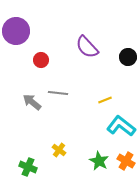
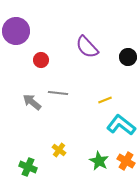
cyan L-shape: moved 1 px up
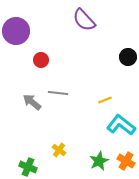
purple semicircle: moved 3 px left, 27 px up
green star: rotated 18 degrees clockwise
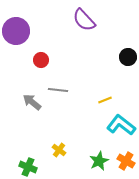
gray line: moved 3 px up
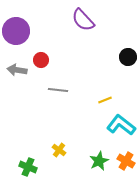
purple semicircle: moved 1 px left
gray arrow: moved 15 px left, 32 px up; rotated 30 degrees counterclockwise
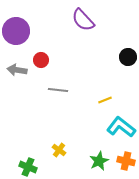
cyan L-shape: moved 2 px down
orange cross: rotated 18 degrees counterclockwise
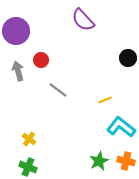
black circle: moved 1 px down
gray arrow: moved 1 px right, 1 px down; rotated 66 degrees clockwise
gray line: rotated 30 degrees clockwise
yellow cross: moved 30 px left, 11 px up
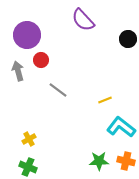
purple circle: moved 11 px right, 4 px down
black circle: moved 19 px up
yellow cross: rotated 24 degrees clockwise
green star: rotated 24 degrees clockwise
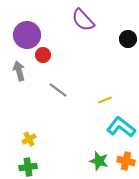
red circle: moved 2 px right, 5 px up
gray arrow: moved 1 px right
green star: rotated 18 degrees clockwise
green cross: rotated 30 degrees counterclockwise
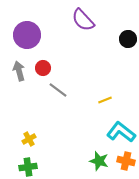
red circle: moved 13 px down
cyan L-shape: moved 5 px down
